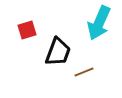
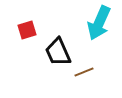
black trapezoid: rotated 136 degrees clockwise
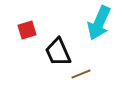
brown line: moved 3 px left, 2 px down
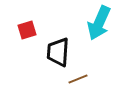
black trapezoid: rotated 28 degrees clockwise
brown line: moved 3 px left, 5 px down
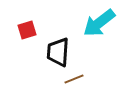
cyan arrow: rotated 28 degrees clockwise
brown line: moved 4 px left
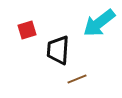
black trapezoid: moved 2 px up
brown line: moved 3 px right
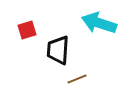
cyan arrow: rotated 56 degrees clockwise
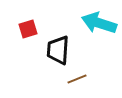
red square: moved 1 px right, 1 px up
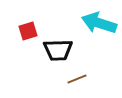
red square: moved 2 px down
black trapezoid: rotated 96 degrees counterclockwise
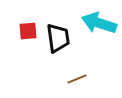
red square: rotated 12 degrees clockwise
black trapezoid: moved 12 px up; rotated 96 degrees counterclockwise
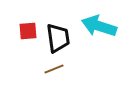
cyan arrow: moved 3 px down
brown line: moved 23 px left, 10 px up
